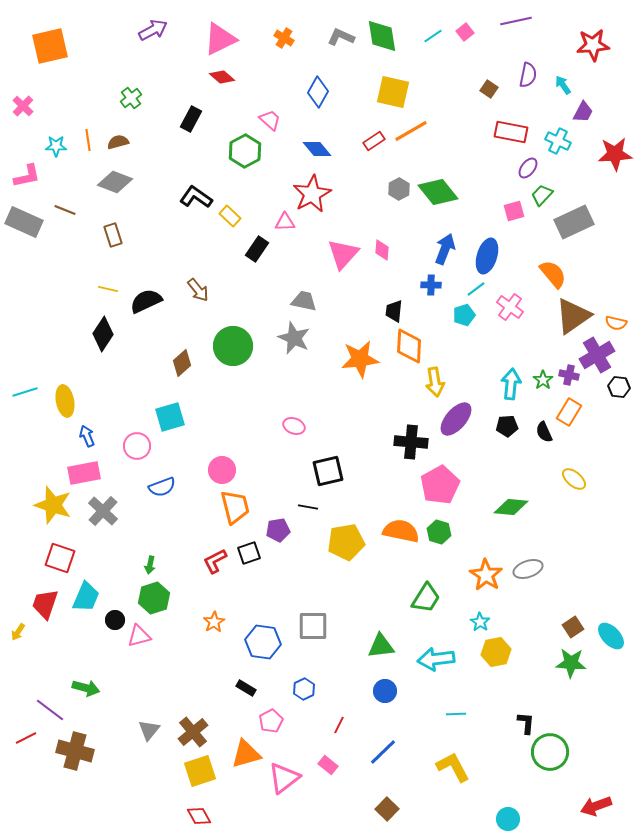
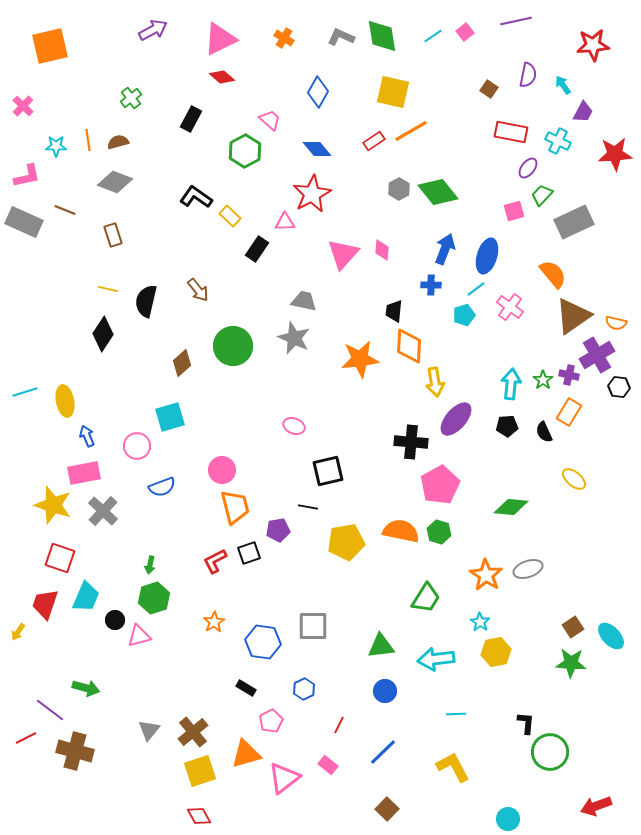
black semicircle at (146, 301): rotated 52 degrees counterclockwise
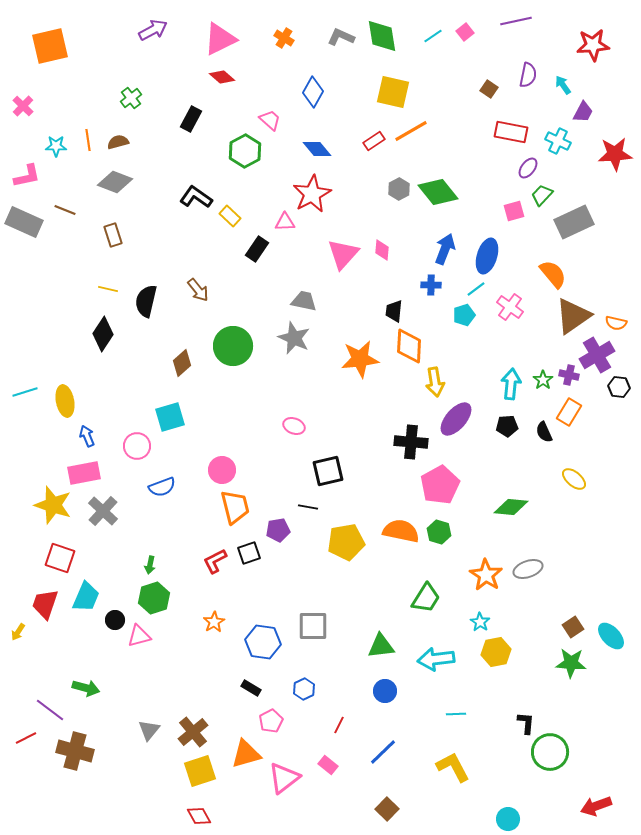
blue diamond at (318, 92): moved 5 px left
black rectangle at (246, 688): moved 5 px right
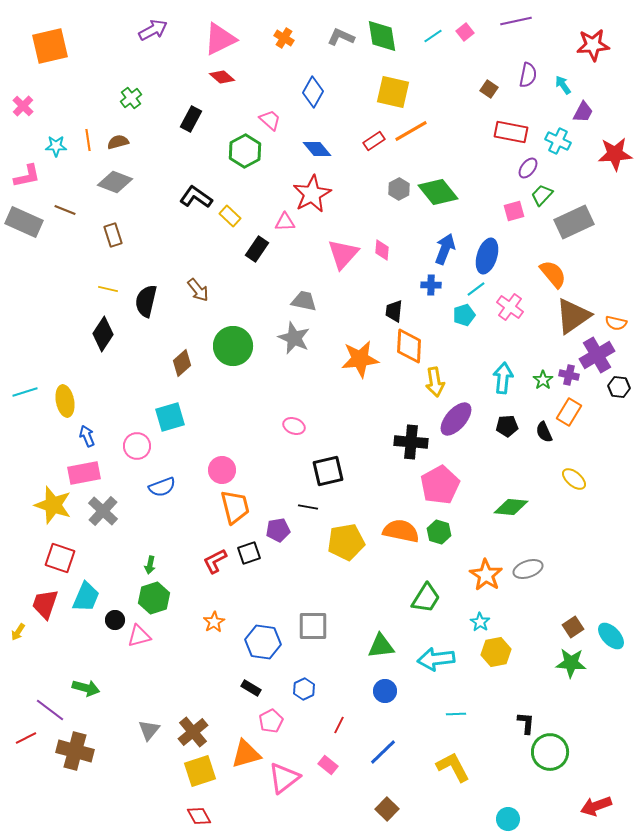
cyan arrow at (511, 384): moved 8 px left, 6 px up
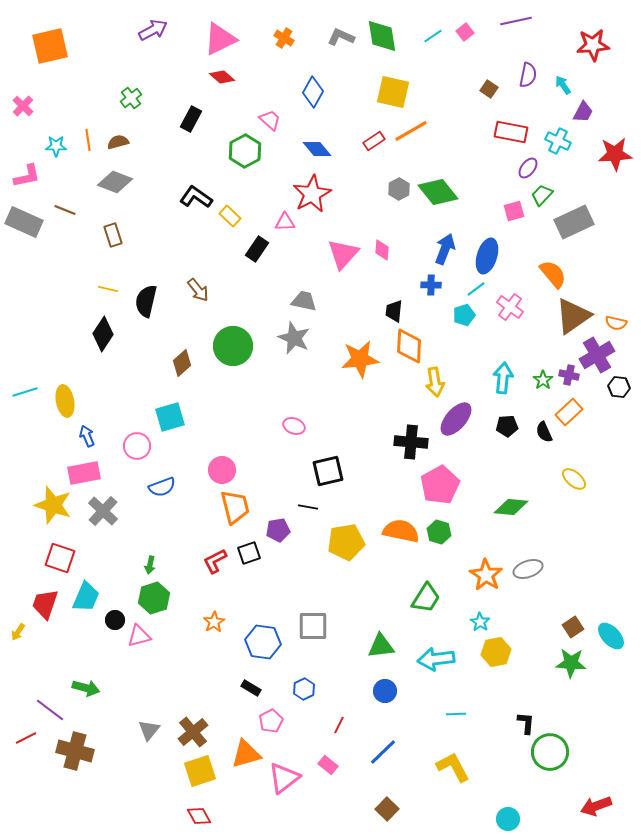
orange rectangle at (569, 412): rotated 16 degrees clockwise
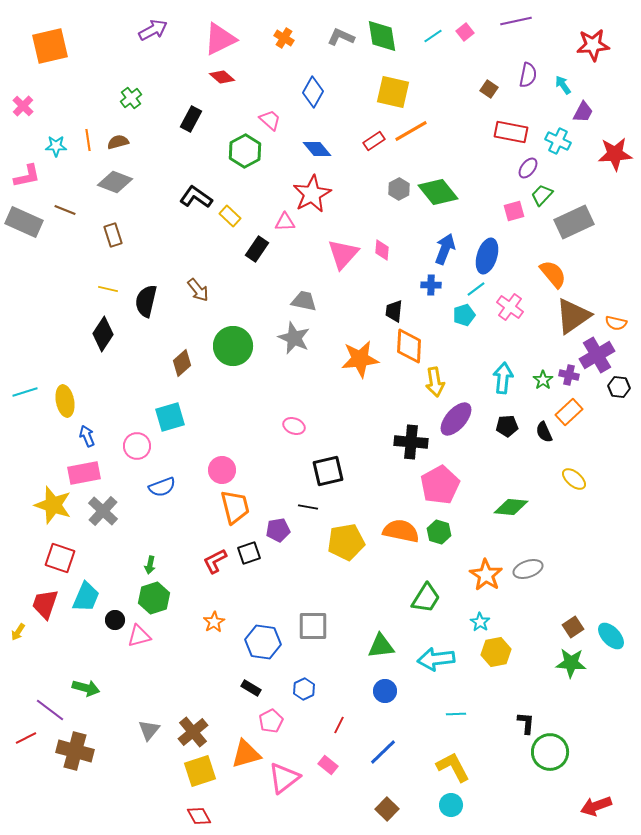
cyan circle at (508, 819): moved 57 px left, 14 px up
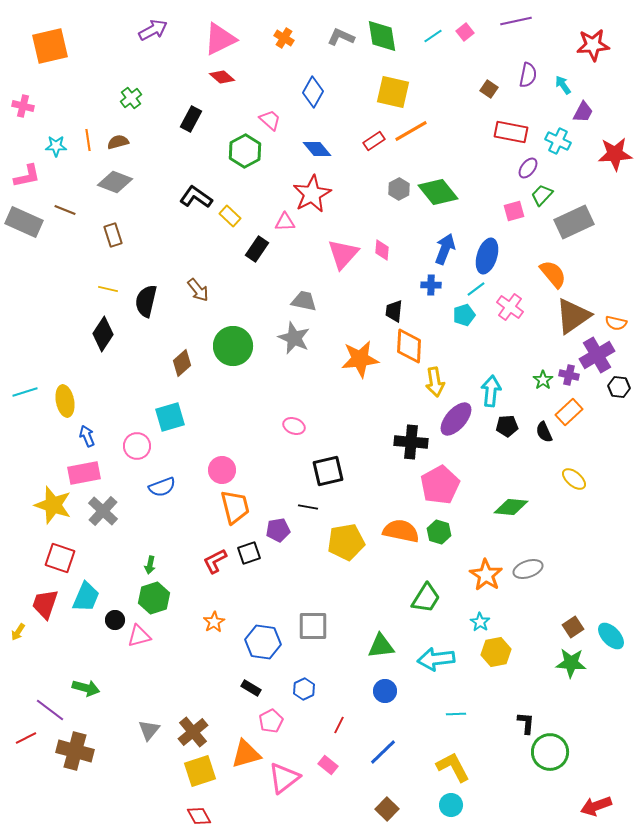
pink cross at (23, 106): rotated 30 degrees counterclockwise
cyan arrow at (503, 378): moved 12 px left, 13 px down
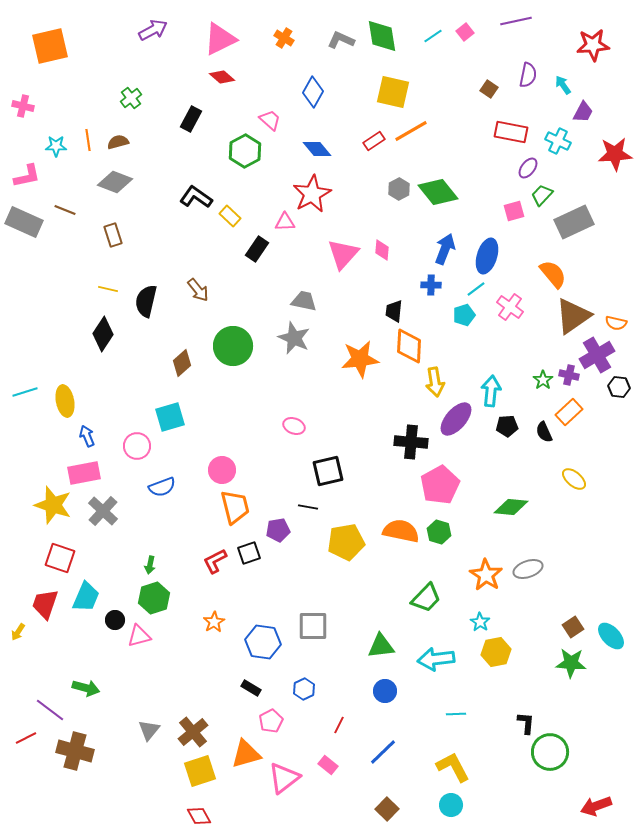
gray L-shape at (341, 37): moved 3 px down
green trapezoid at (426, 598): rotated 12 degrees clockwise
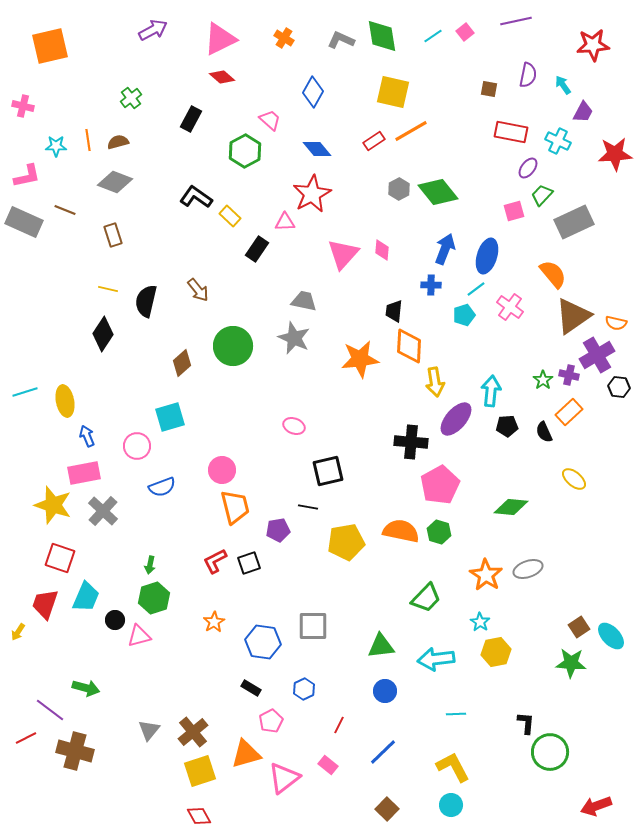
brown square at (489, 89): rotated 24 degrees counterclockwise
black square at (249, 553): moved 10 px down
brown square at (573, 627): moved 6 px right
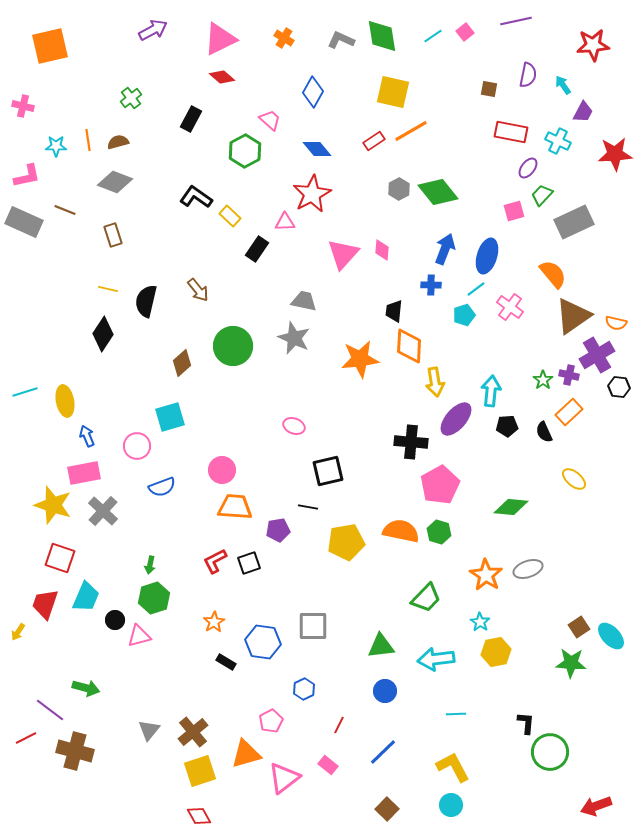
orange trapezoid at (235, 507): rotated 72 degrees counterclockwise
black rectangle at (251, 688): moved 25 px left, 26 px up
